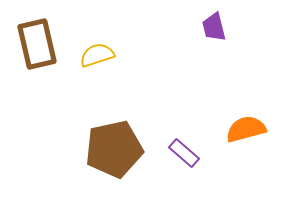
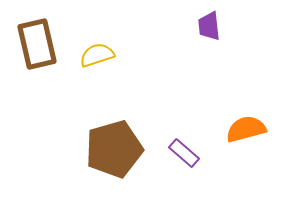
purple trapezoid: moved 5 px left, 1 px up; rotated 8 degrees clockwise
brown pentagon: rotated 4 degrees counterclockwise
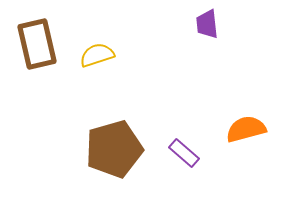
purple trapezoid: moved 2 px left, 2 px up
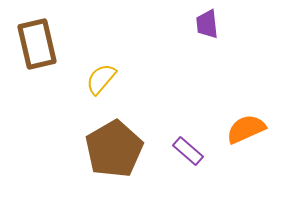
yellow semicircle: moved 4 px right, 24 px down; rotated 32 degrees counterclockwise
orange semicircle: rotated 9 degrees counterclockwise
brown pentagon: rotated 14 degrees counterclockwise
purple rectangle: moved 4 px right, 2 px up
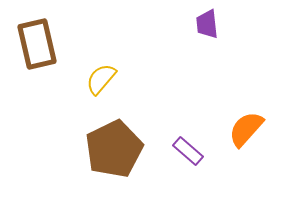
orange semicircle: rotated 24 degrees counterclockwise
brown pentagon: rotated 4 degrees clockwise
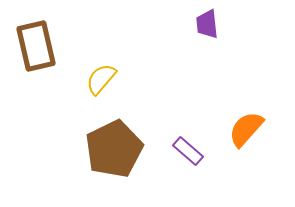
brown rectangle: moved 1 px left, 2 px down
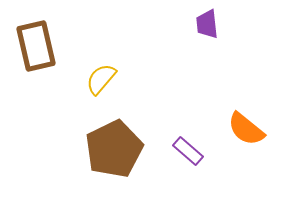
orange semicircle: rotated 93 degrees counterclockwise
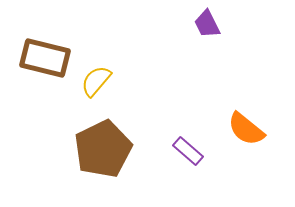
purple trapezoid: rotated 20 degrees counterclockwise
brown rectangle: moved 9 px right, 12 px down; rotated 63 degrees counterclockwise
yellow semicircle: moved 5 px left, 2 px down
brown pentagon: moved 11 px left
